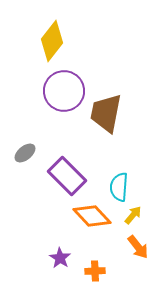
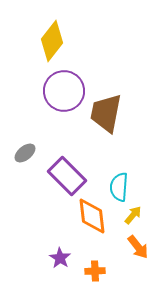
orange diamond: rotated 36 degrees clockwise
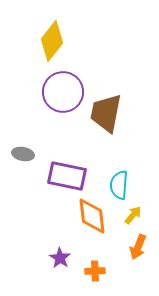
purple circle: moved 1 px left, 1 px down
gray ellipse: moved 2 px left, 1 px down; rotated 50 degrees clockwise
purple rectangle: rotated 33 degrees counterclockwise
cyan semicircle: moved 2 px up
orange arrow: rotated 60 degrees clockwise
